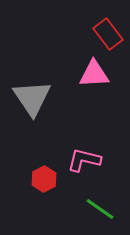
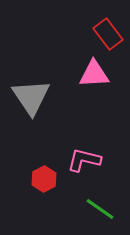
gray triangle: moved 1 px left, 1 px up
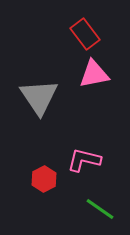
red rectangle: moved 23 px left
pink triangle: rotated 8 degrees counterclockwise
gray triangle: moved 8 px right
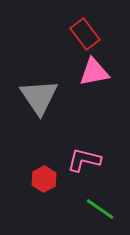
pink triangle: moved 2 px up
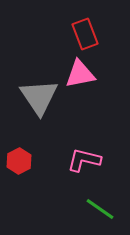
red rectangle: rotated 16 degrees clockwise
pink triangle: moved 14 px left, 2 px down
red hexagon: moved 25 px left, 18 px up
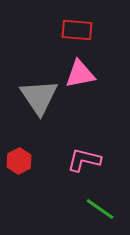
red rectangle: moved 8 px left, 4 px up; rotated 64 degrees counterclockwise
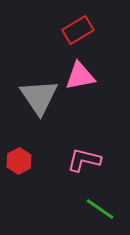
red rectangle: moved 1 px right; rotated 36 degrees counterclockwise
pink triangle: moved 2 px down
